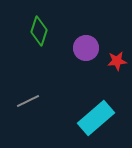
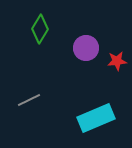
green diamond: moved 1 px right, 2 px up; rotated 12 degrees clockwise
gray line: moved 1 px right, 1 px up
cyan rectangle: rotated 18 degrees clockwise
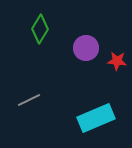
red star: rotated 12 degrees clockwise
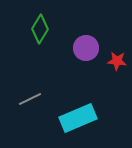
gray line: moved 1 px right, 1 px up
cyan rectangle: moved 18 px left
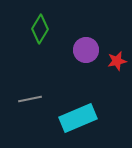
purple circle: moved 2 px down
red star: rotated 18 degrees counterclockwise
gray line: rotated 15 degrees clockwise
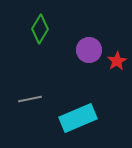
purple circle: moved 3 px right
red star: rotated 18 degrees counterclockwise
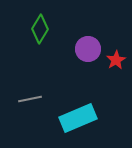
purple circle: moved 1 px left, 1 px up
red star: moved 1 px left, 1 px up
